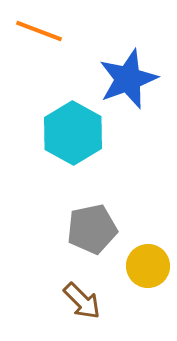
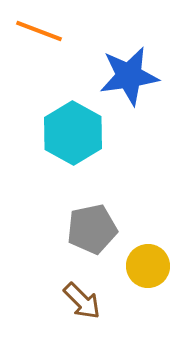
blue star: moved 1 px right, 3 px up; rotated 12 degrees clockwise
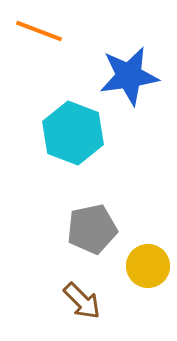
cyan hexagon: rotated 8 degrees counterclockwise
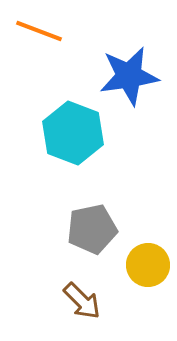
yellow circle: moved 1 px up
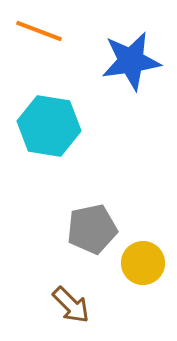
blue star: moved 2 px right, 15 px up
cyan hexagon: moved 24 px left, 7 px up; rotated 12 degrees counterclockwise
yellow circle: moved 5 px left, 2 px up
brown arrow: moved 11 px left, 4 px down
